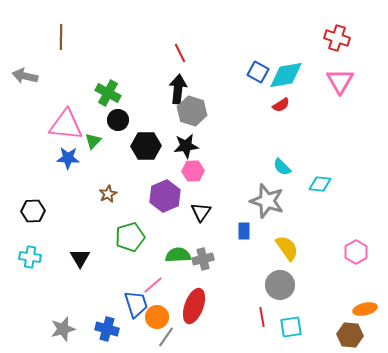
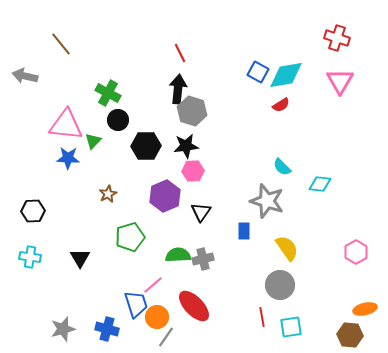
brown line at (61, 37): moved 7 px down; rotated 40 degrees counterclockwise
red ellipse at (194, 306): rotated 64 degrees counterclockwise
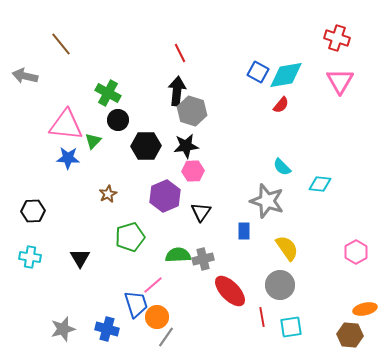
black arrow at (178, 89): moved 1 px left, 2 px down
red semicircle at (281, 105): rotated 18 degrees counterclockwise
red ellipse at (194, 306): moved 36 px right, 15 px up
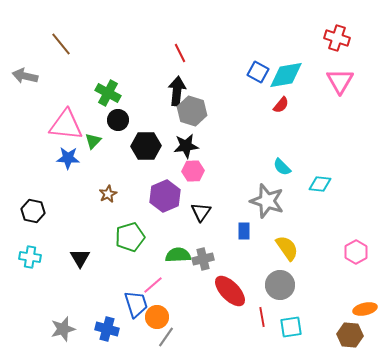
black hexagon at (33, 211): rotated 15 degrees clockwise
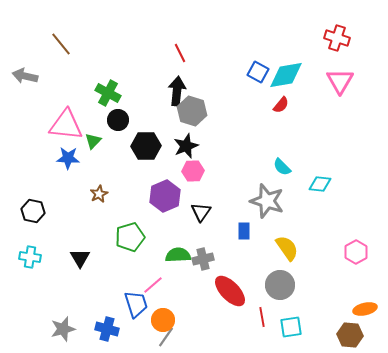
black star at (186, 146): rotated 15 degrees counterclockwise
brown star at (108, 194): moved 9 px left
orange circle at (157, 317): moved 6 px right, 3 px down
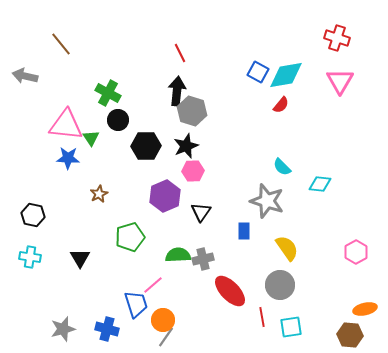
green triangle at (93, 141): moved 2 px left, 3 px up; rotated 18 degrees counterclockwise
black hexagon at (33, 211): moved 4 px down
